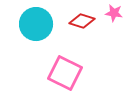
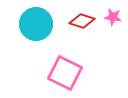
pink star: moved 1 px left, 4 px down
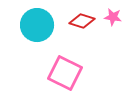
cyan circle: moved 1 px right, 1 px down
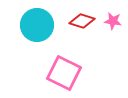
pink star: moved 4 px down
pink square: moved 1 px left
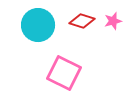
pink star: rotated 24 degrees counterclockwise
cyan circle: moved 1 px right
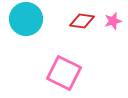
red diamond: rotated 10 degrees counterclockwise
cyan circle: moved 12 px left, 6 px up
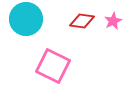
pink star: rotated 12 degrees counterclockwise
pink square: moved 11 px left, 7 px up
